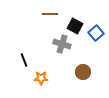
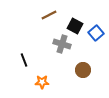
brown line: moved 1 px left, 1 px down; rotated 28 degrees counterclockwise
brown circle: moved 2 px up
orange star: moved 1 px right, 4 px down
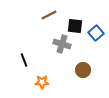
black square: rotated 21 degrees counterclockwise
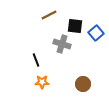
black line: moved 12 px right
brown circle: moved 14 px down
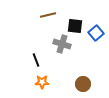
brown line: moved 1 px left; rotated 14 degrees clockwise
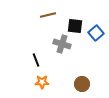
brown circle: moved 1 px left
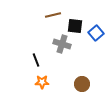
brown line: moved 5 px right
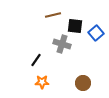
black line: rotated 56 degrees clockwise
brown circle: moved 1 px right, 1 px up
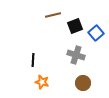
black square: rotated 28 degrees counterclockwise
gray cross: moved 14 px right, 11 px down
black line: moved 3 px left; rotated 32 degrees counterclockwise
orange star: rotated 16 degrees clockwise
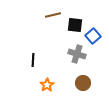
black square: moved 1 px up; rotated 28 degrees clockwise
blue square: moved 3 px left, 3 px down
gray cross: moved 1 px right, 1 px up
orange star: moved 5 px right, 3 px down; rotated 24 degrees clockwise
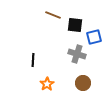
brown line: rotated 35 degrees clockwise
blue square: moved 1 px right, 1 px down; rotated 28 degrees clockwise
orange star: moved 1 px up
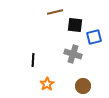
brown line: moved 2 px right, 3 px up; rotated 35 degrees counterclockwise
gray cross: moved 4 px left
brown circle: moved 3 px down
